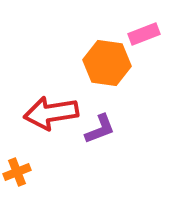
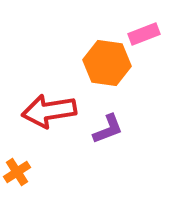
red arrow: moved 2 px left, 2 px up
purple L-shape: moved 8 px right
orange cross: rotated 12 degrees counterclockwise
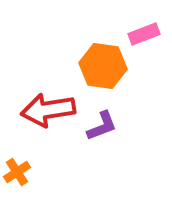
orange hexagon: moved 4 px left, 3 px down
red arrow: moved 1 px left, 1 px up
purple L-shape: moved 6 px left, 3 px up
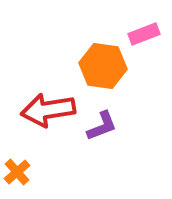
orange cross: rotated 8 degrees counterclockwise
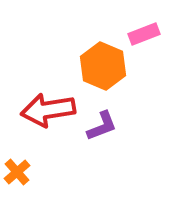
orange hexagon: rotated 15 degrees clockwise
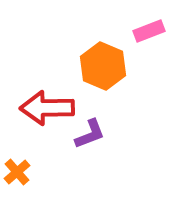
pink rectangle: moved 5 px right, 3 px up
red arrow: moved 1 px left, 2 px up; rotated 8 degrees clockwise
purple L-shape: moved 12 px left, 8 px down
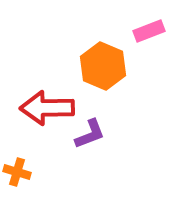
orange cross: rotated 32 degrees counterclockwise
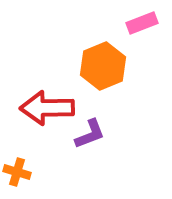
pink rectangle: moved 7 px left, 8 px up
orange hexagon: rotated 15 degrees clockwise
